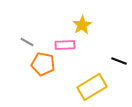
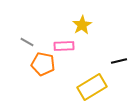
pink rectangle: moved 1 px left, 1 px down
black line: rotated 35 degrees counterclockwise
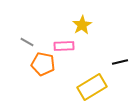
black line: moved 1 px right, 1 px down
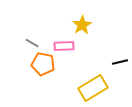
gray line: moved 5 px right, 1 px down
yellow rectangle: moved 1 px right, 1 px down
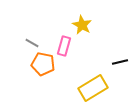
yellow star: rotated 12 degrees counterclockwise
pink rectangle: rotated 72 degrees counterclockwise
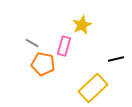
yellow star: rotated 18 degrees clockwise
black line: moved 4 px left, 3 px up
yellow rectangle: rotated 12 degrees counterclockwise
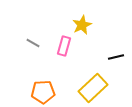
gray line: moved 1 px right
black line: moved 2 px up
orange pentagon: moved 28 px down; rotated 15 degrees counterclockwise
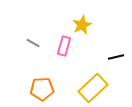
orange pentagon: moved 1 px left, 3 px up
